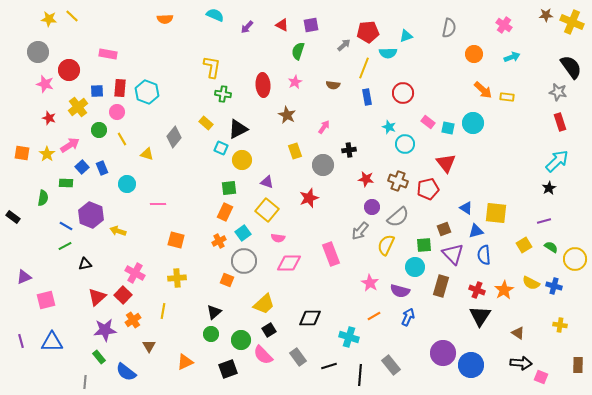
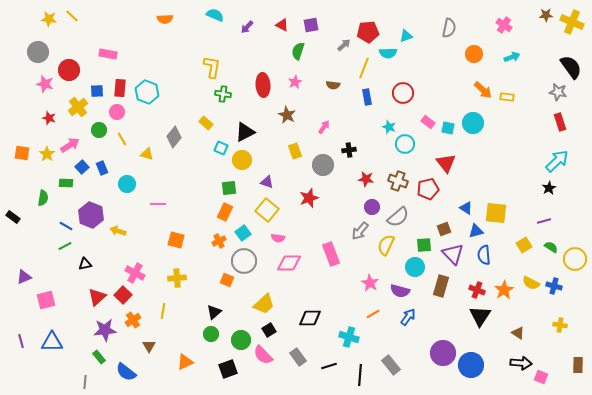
black triangle at (238, 129): moved 7 px right, 3 px down
orange line at (374, 316): moved 1 px left, 2 px up
blue arrow at (408, 317): rotated 12 degrees clockwise
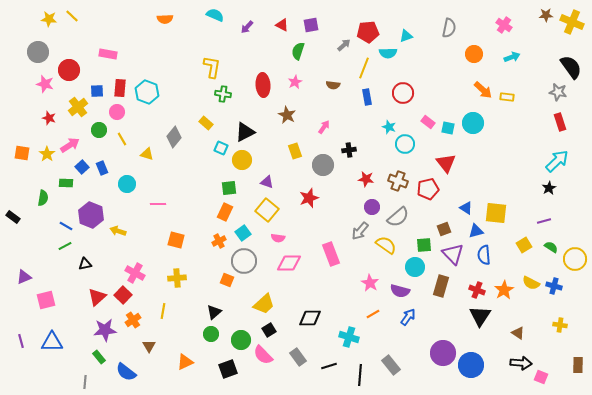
yellow semicircle at (386, 245): rotated 100 degrees clockwise
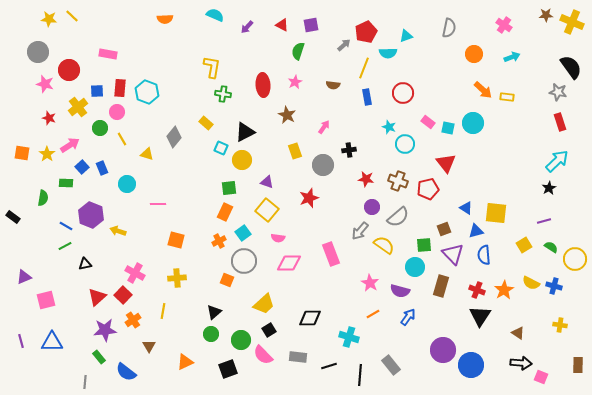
red pentagon at (368, 32): moved 2 px left; rotated 20 degrees counterclockwise
green circle at (99, 130): moved 1 px right, 2 px up
yellow semicircle at (386, 245): moved 2 px left
purple circle at (443, 353): moved 3 px up
gray rectangle at (298, 357): rotated 48 degrees counterclockwise
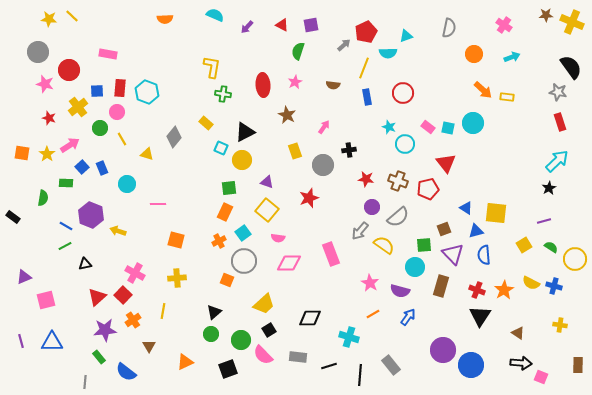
pink rectangle at (428, 122): moved 5 px down
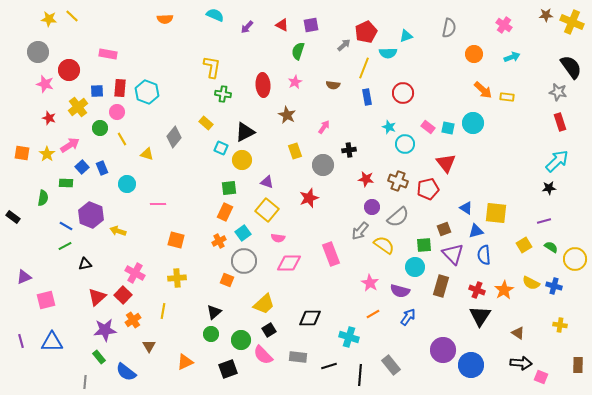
black star at (549, 188): rotated 24 degrees clockwise
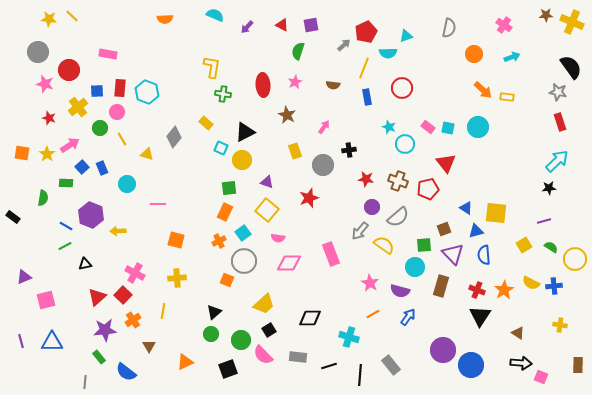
red circle at (403, 93): moved 1 px left, 5 px up
cyan circle at (473, 123): moved 5 px right, 4 px down
yellow arrow at (118, 231): rotated 21 degrees counterclockwise
blue cross at (554, 286): rotated 21 degrees counterclockwise
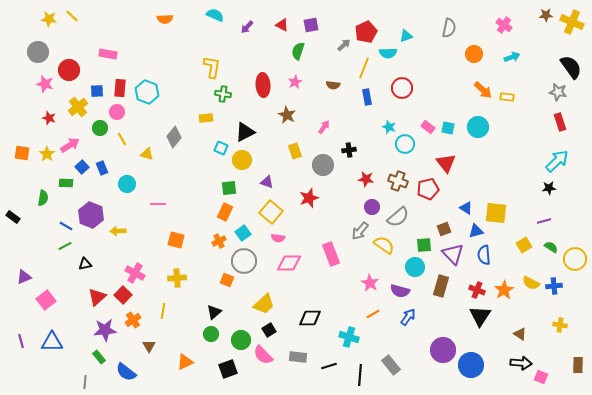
yellow rectangle at (206, 123): moved 5 px up; rotated 48 degrees counterclockwise
yellow square at (267, 210): moved 4 px right, 2 px down
pink square at (46, 300): rotated 24 degrees counterclockwise
brown triangle at (518, 333): moved 2 px right, 1 px down
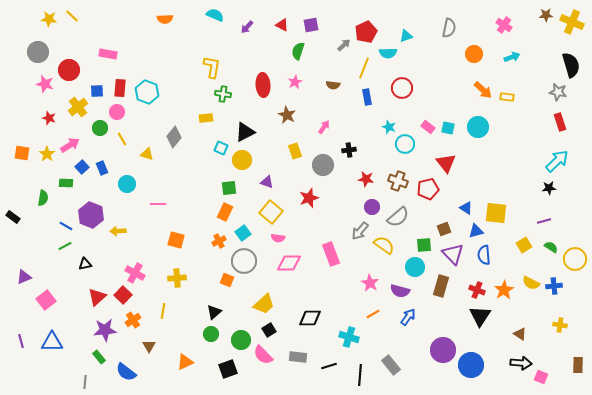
black semicircle at (571, 67): moved 2 px up; rotated 20 degrees clockwise
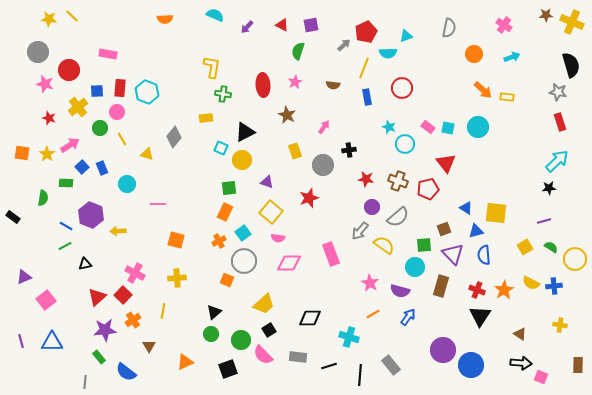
yellow square at (524, 245): moved 1 px right, 2 px down
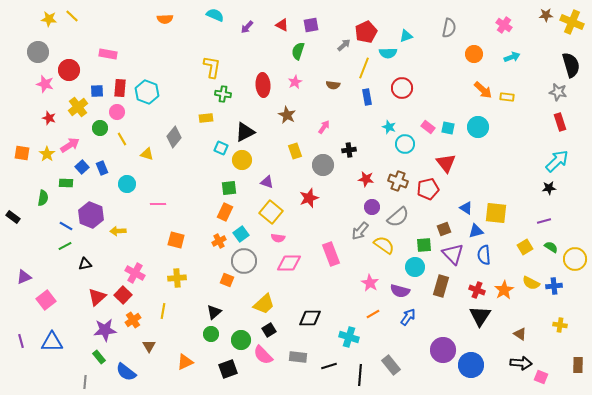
cyan square at (243, 233): moved 2 px left, 1 px down
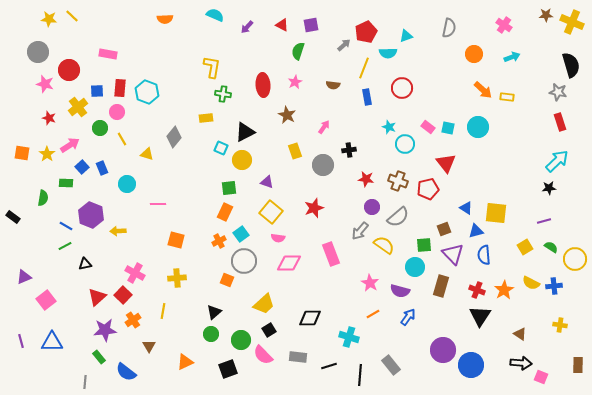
red star at (309, 198): moved 5 px right, 10 px down
